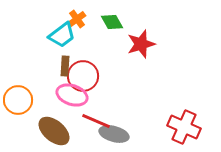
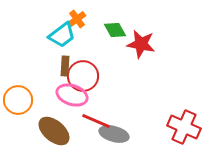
green diamond: moved 3 px right, 8 px down
red star: rotated 28 degrees clockwise
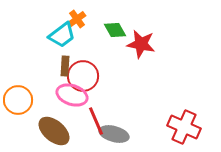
red line: rotated 44 degrees clockwise
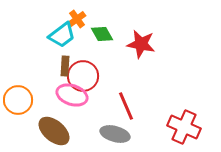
green diamond: moved 13 px left, 4 px down
red line: moved 30 px right, 15 px up
gray ellipse: moved 1 px right
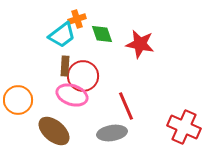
orange cross: rotated 18 degrees clockwise
green diamond: rotated 10 degrees clockwise
red star: moved 1 px left
gray ellipse: moved 3 px left, 1 px up; rotated 24 degrees counterclockwise
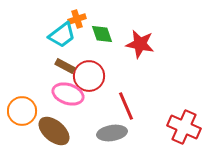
brown rectangle: rotated 66 degrees counterclockwise
red circle: moved 6 px right
pink ellipse: moved 4 px left, 1 px up
orange circle: moved 4 px right, 11 px down
